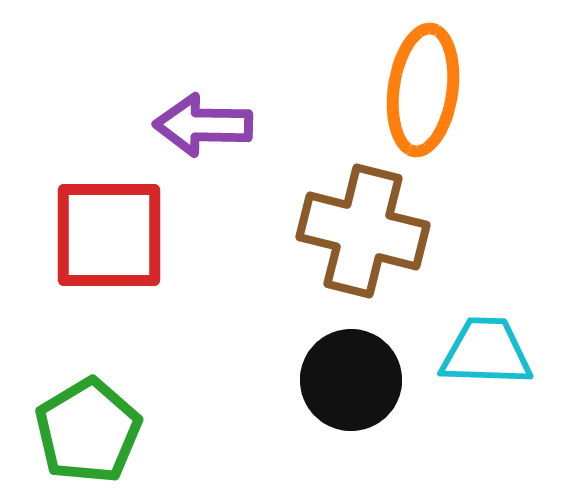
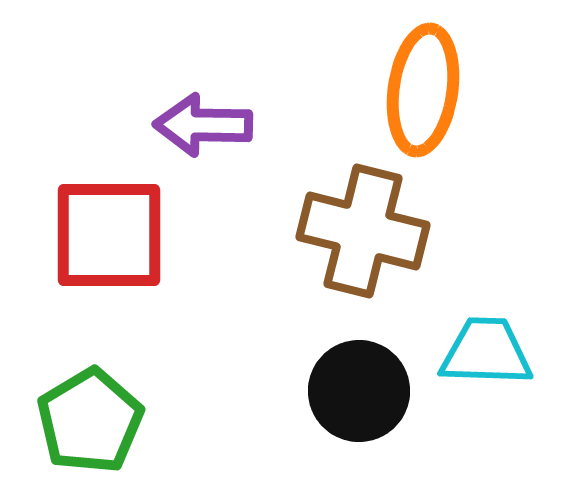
black circle: moved 8 px right, 11 px down
green pentagon: moved 2 px right, 10 px up
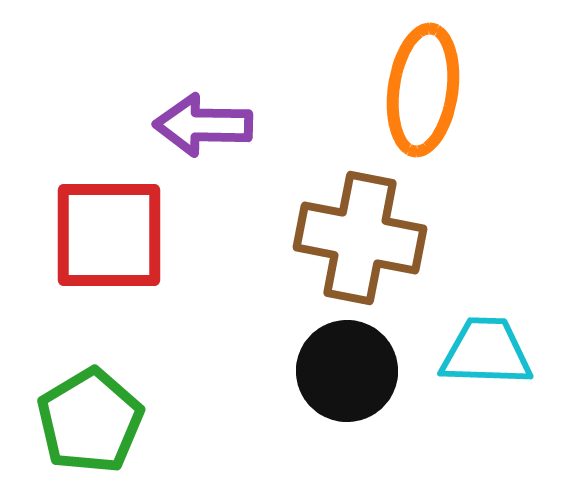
brown cross: moved 3 px left, 7 px down; rotated 3 degrees counterclockwise
black circle: moved 12 px left, 20 px up
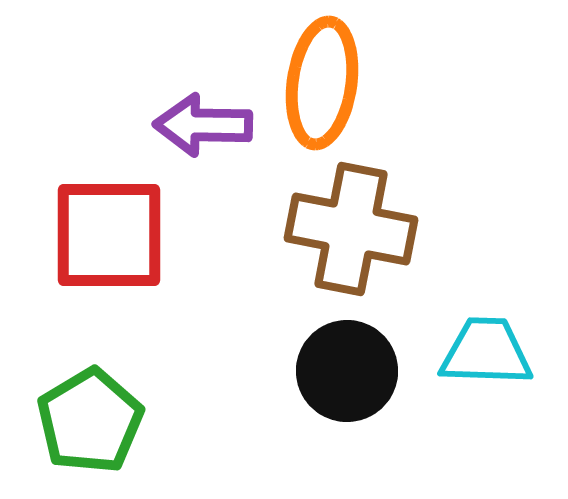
orange ellipse: moved 101 px left, 7 px up
brown cross: moved 9 px left, 9 px up
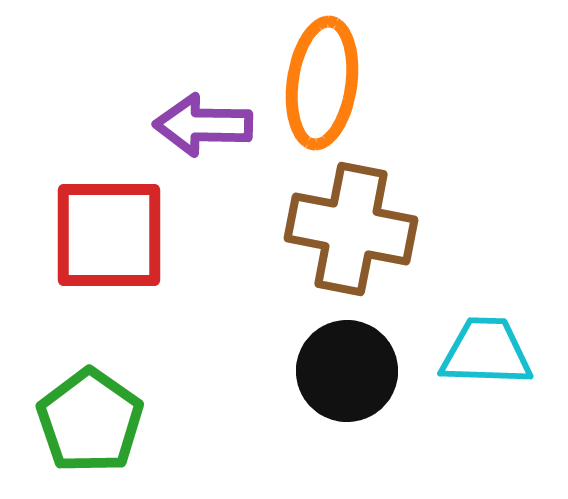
green pentagon: rotated 6 degrees counterclockwise
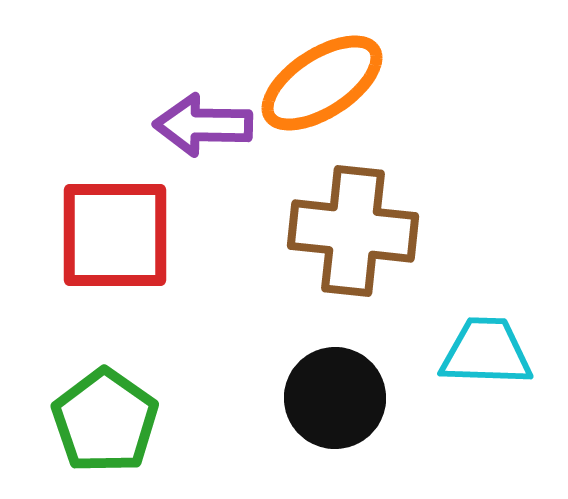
orange ellipse: rotated 49 degrees clockwise
brown cross: moved 2 px right, 2 px down; rotated 5 degrees counterclockwise
red square: moved 6 px right
black circle: moved 12 px left, 27 px down
green pentagon: moved 15 px right
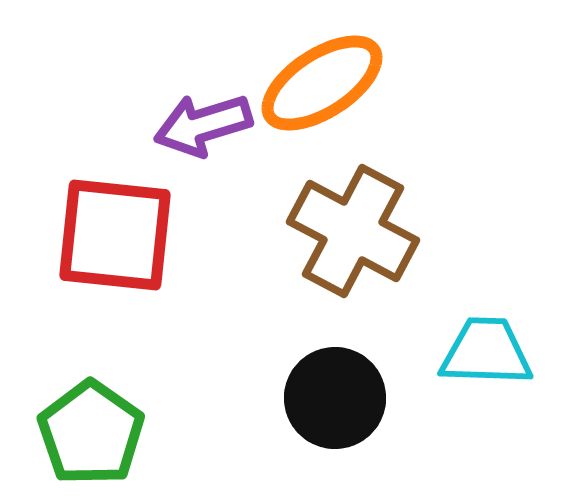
purple arrow: rotated 18 degrees counterclockwise
brown cross: rotated 22 degrees clockwise
red square: rotated 6 degrees clockwise
green pentagon: moved 14 px left, 12 px down
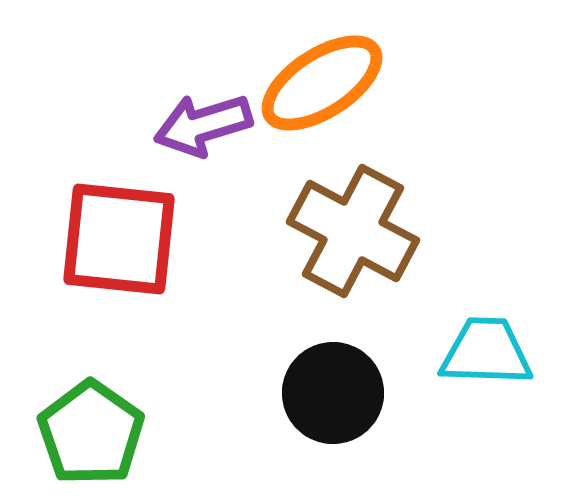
red square: moved 4 px right, 4 px down
black circle: moved 2 px left, 5 px up
